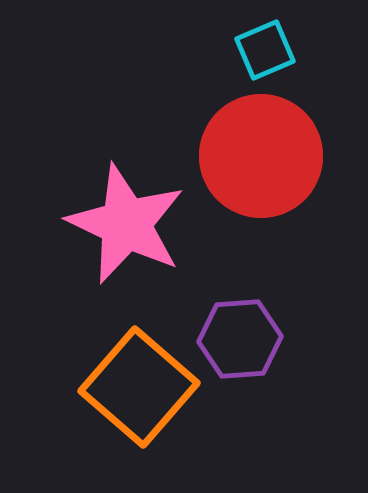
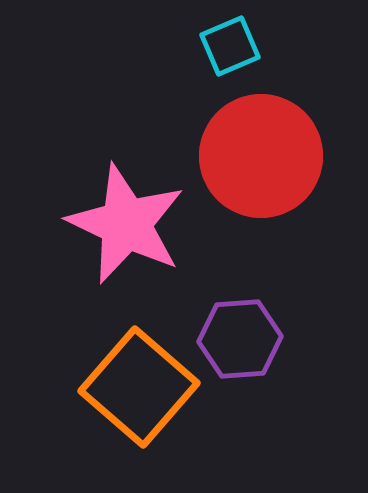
cyan square: moved 35 px left, 4 px up
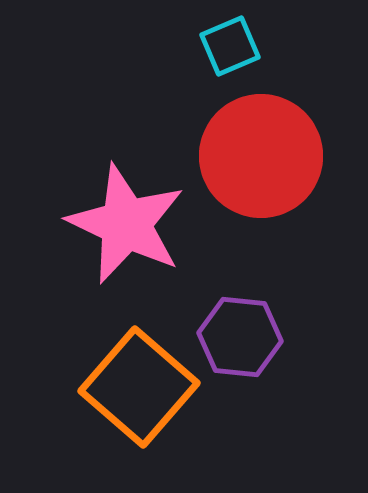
purple hexagon: moved 2 px up; rotated 10 degrees clockwise
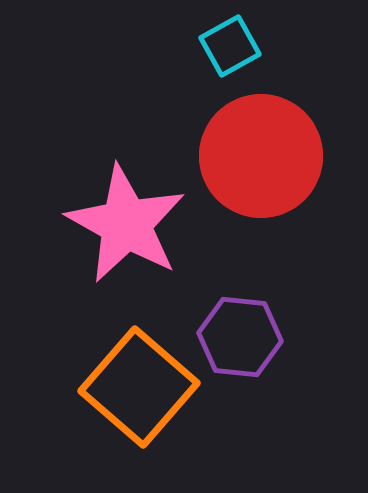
cyan square: rotated 6 degrees counterclockwise
pink star: rotated 4 degrees clockwise
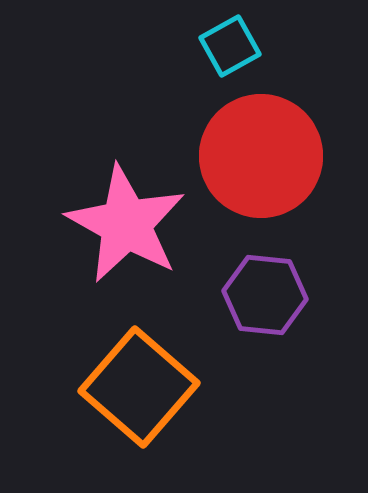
purple hexagon: moved 25 px right, 42 px up
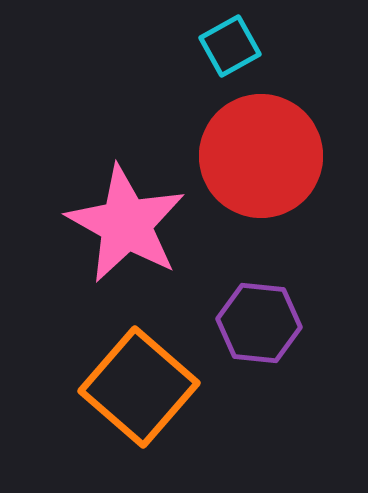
purple hexagon: moved 6 px left, 28 px down
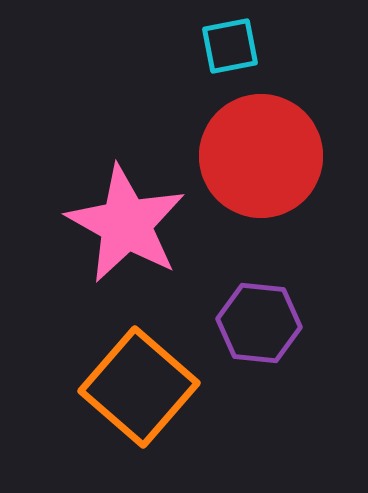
cyan square: rotated 18 degrees clockwise
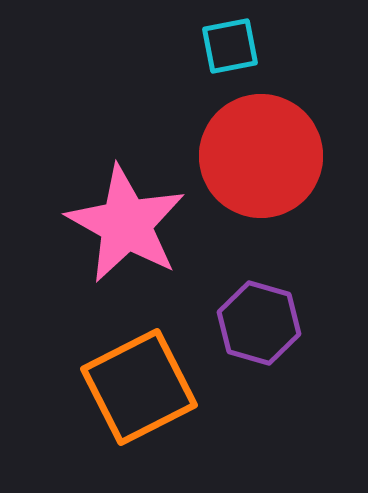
purple hexagon: rotated 10 degrees clockwise
orange square: rotated 22 degrees clockwise
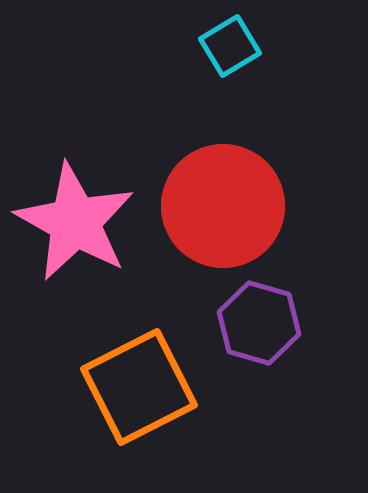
cyan square: rotated 20 degrees counterclockwise
red circle: moved 38 px left, 50 px down
pink star: moved 51 px left, 2 px up
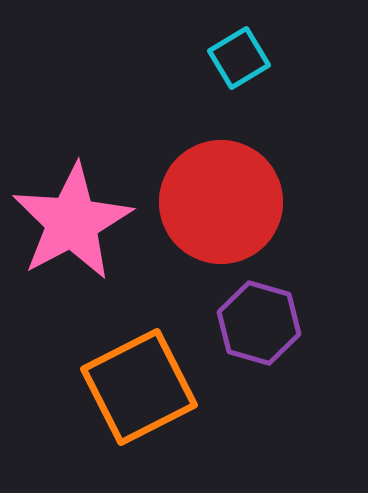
cyan square: moved 9 px right, 12 px down
red circle: moved 2 px left, 4 px up
pink star: moved 3 px left; rotated 15 degrees clockwise
